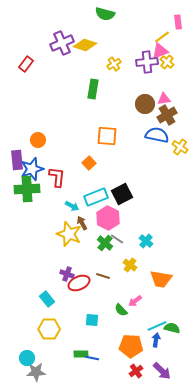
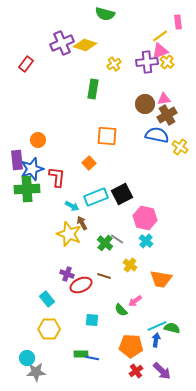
yellow line at (162, 37): moved 2 px left, 1 px up
pink hexagon at (108, 218): moved 37 px right; rotated 15 degrees counterclockwise
brown line at (103, 276): moved 1 px right
red ellipse at (79, 283): moved 2 px right, 2 px down
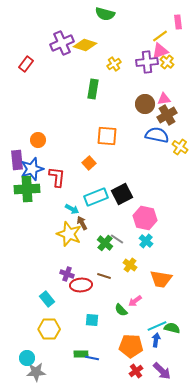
cyan arrow at (72, 206): moved 3 px down
red ellipse at (81, 285): rotated 20 degrees clockwise
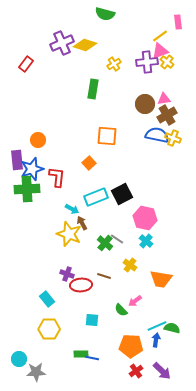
yellow cross at (180, 147): moved 7 px left, 9 px up; rotated 14 degrees counterclockwise
cyan circle at (27, 358): moved 8 px left, 1 px down
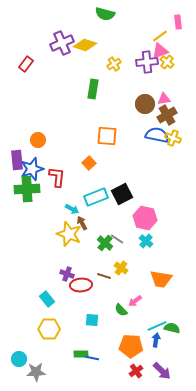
yellow cross at (130, 265): moved 9 px left, 3 px down
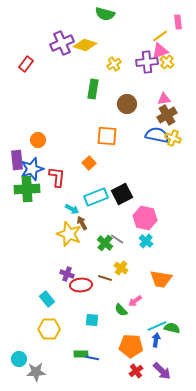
brown circle at (145, 104): moved 18 px left
brown line at (104, 276): moved 1 px right, 2 px down
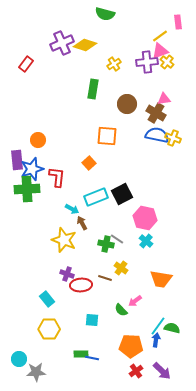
brown cross at (167, 115): moved 11 px left, 2 px up; rotated 30 degrees counterclockwise
yellow star at (69, 234): moved 5 px left, 6 px down
green cross at (105, 243): moved 1 px right, 1 px down; rotated 28 degrees counterclockwise
cyan line at (157, 326): moved 1 px right; rotated 30 degrees counterclockwise
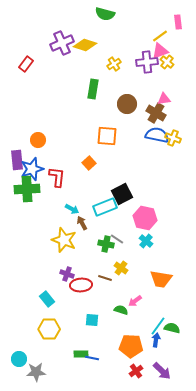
cyan rectangle at (96, 197): moved 9 px right, 10 px down
green semicircle at (121, 310): rotated 152 degrees clockwise
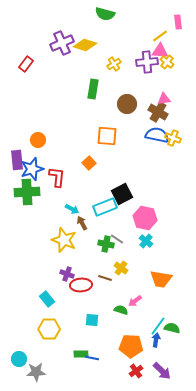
pink triangle at (160, 51): rotated 24 degrees clockwise
brown cross at (156, 113): moved 2 px right, 1 px up
green cross at (27, 189): moved 3 px down
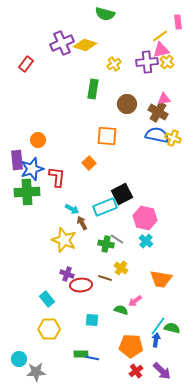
pink triangle at (160, 51): moved 1 px right, 1 px up; rotated 18 degrees counterclockwise
